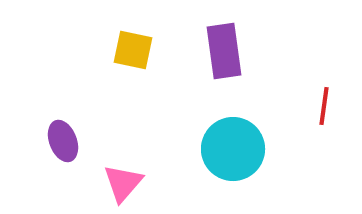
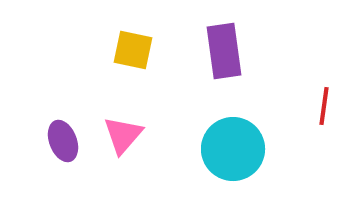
pink triangle: moved 48 px up
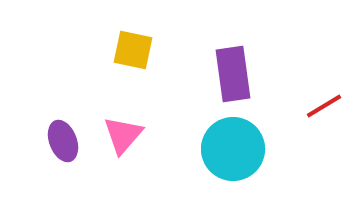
purple rectangle: moved 9 px right, 23 px down
red line: rotated 51 degrees clockwise
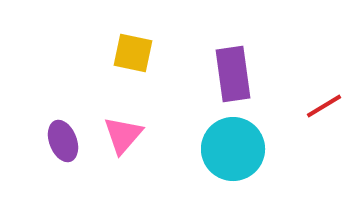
yellow square: moved 3 px down
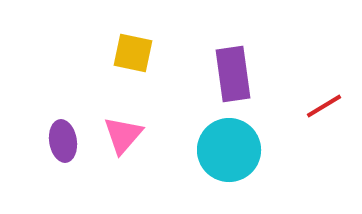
purple ellipse: rotated 12 degrees clockwise
cyan circle: moved 4 px left, 1 px down
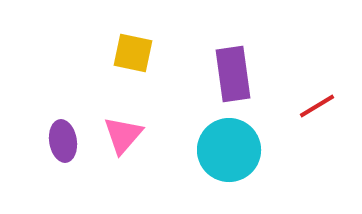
red line: moved 7 px left
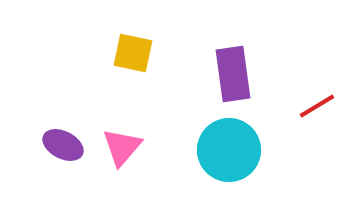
pink triangle: moved 1 px left, 12 px down
purple ellipse: moved 4 px down; rotated 54 degrees counterclockwise
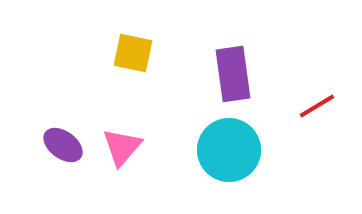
purple ellipse: rotated 9 degrees clockwise
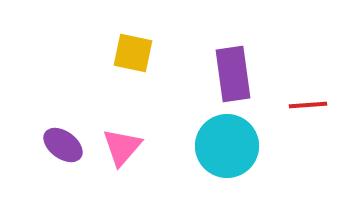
red line: moved 9 px left, 1 px up; rotated 27 degrees clockwise
cyan circle: moved 2 px left, 4 px up
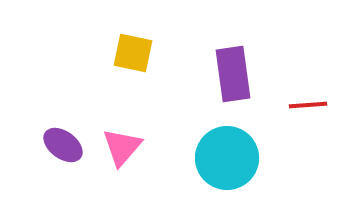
cyan circle: moved 12 px down
